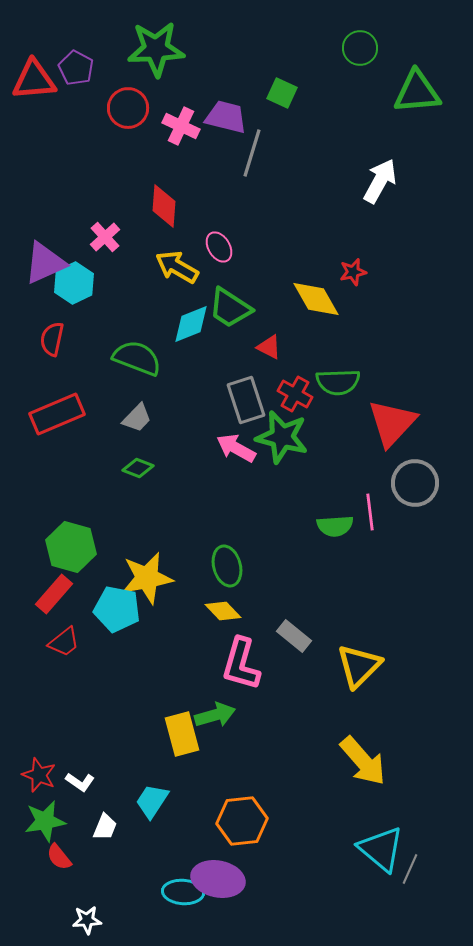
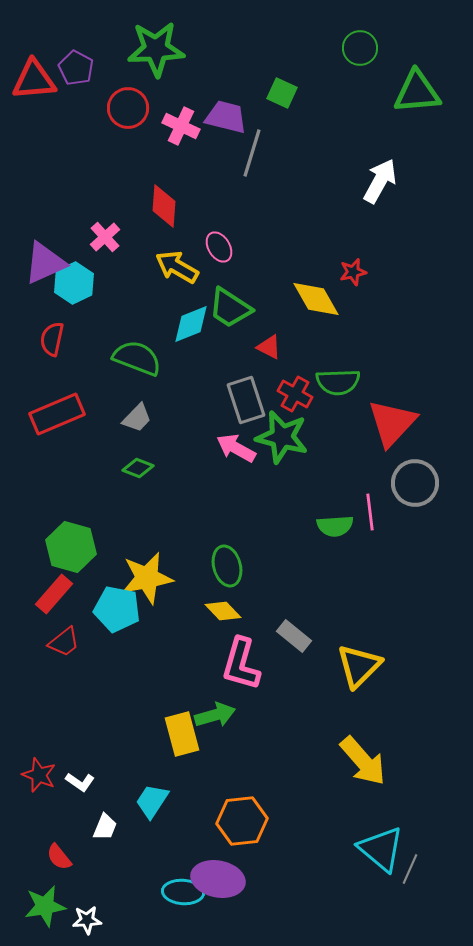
green star at (45, 821): moved 85 px down
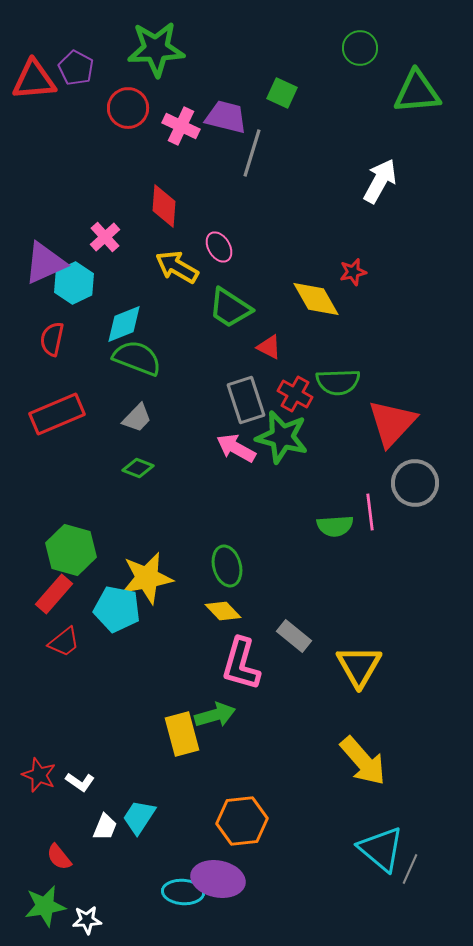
cyan diamond at (191, 324): moved 67 px left
green hexagon at (71, 547): moved 3 px down
yellow triangle at (359, 666): rotated 15 degrees counterclockwise
cyan trapezoid at (152, 801): moved 13 px left, 16 px down
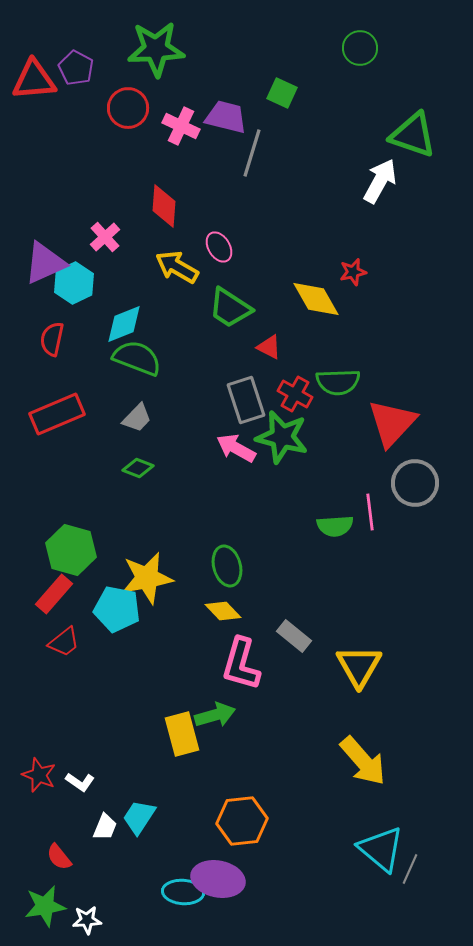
green triangle at (417, 92): moved 4 px left, 43 px down; rotated 24 degrees clockwise
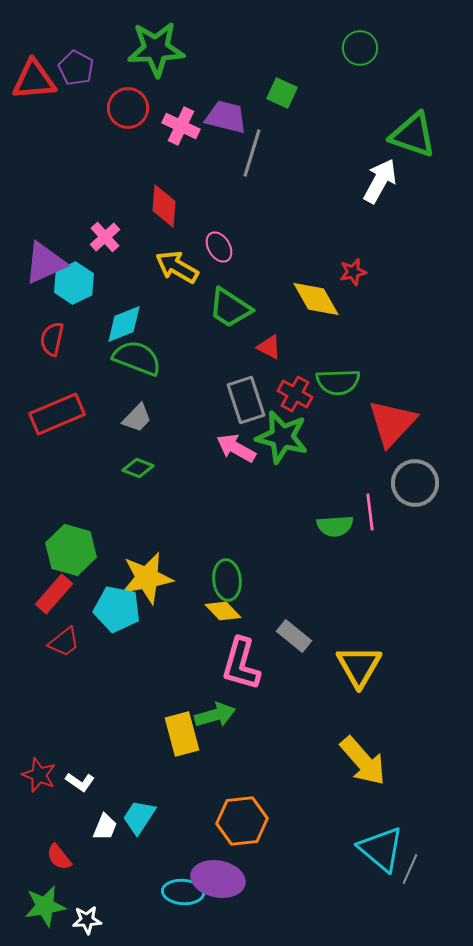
green ellipse at (227, 566): moved 14 px down; rotated 9 degrees clockwise
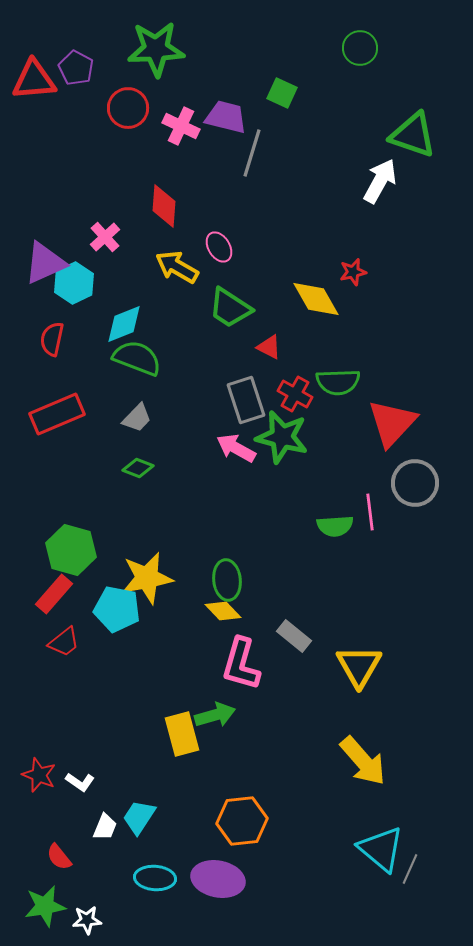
cyan ellipse at (183, 892): moved 28 px left, 14 px up
